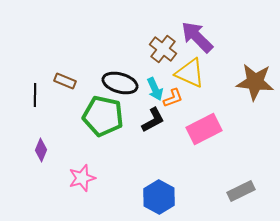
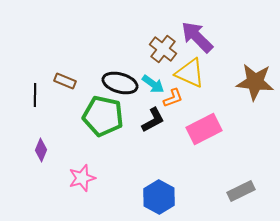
cyan arrow: moved 2 px left, 5 px up; rotated 30 degrees counterclockwise
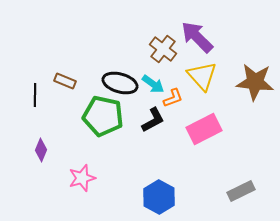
yellow triangle: moved 12 px right, 3 px down; rotated 24 degrees clockwise
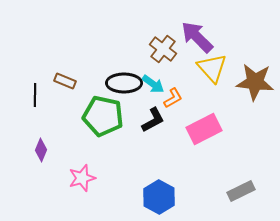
yellow triangle: moved 10 px right, 8 px up
black ellipse: moved 4 px right; rotated 16 degrees counterclockwise
orange L-shape: rotated 10 degrees counterclockwise
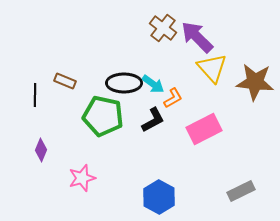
brown cross: moved 21 px up
